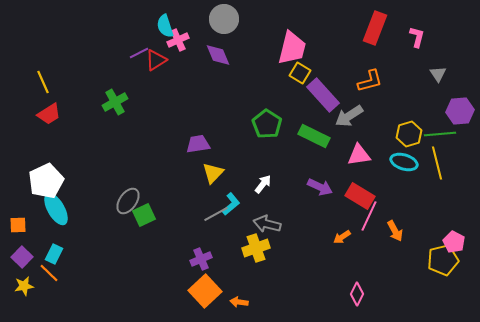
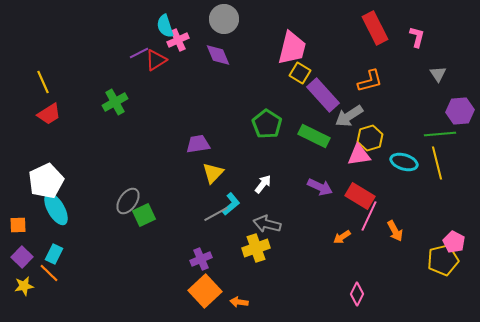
red rectangle at (375, 28): rotated 48 degrees counterclockwise
yellow hexagon at (409, 134): moved 39 px left, 4 px down
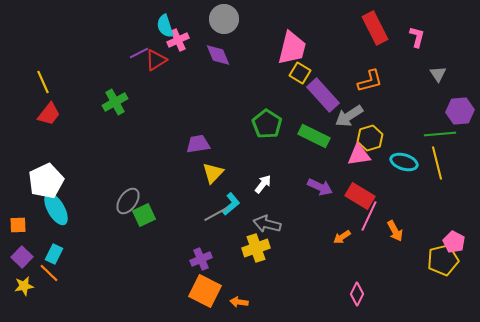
red trapezoid at (49, 114): rotated 20 degrees counterclockwise
orange square at (205, 291): rotated 20 degrees counterclockwise
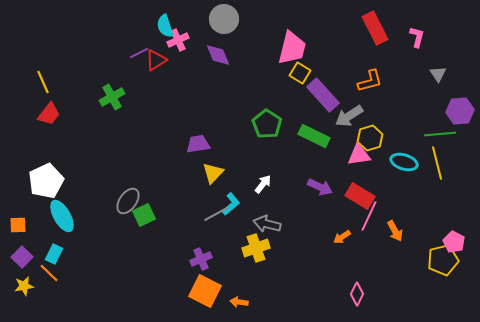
green cross at (115, 102): moved 3 px left, 5 px up
cyan ellipse at (56, 209): moved 6 px right, 7 px down
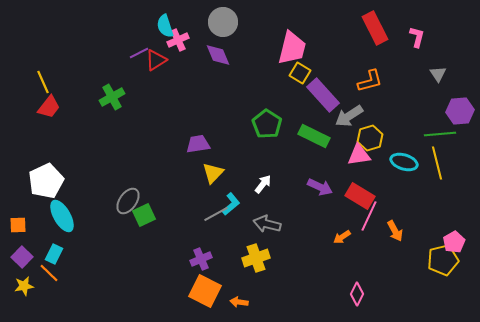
gray circle at (224, 19): moved 1 px left, 3 px down
red trapezoid at (49, 114): moved 7 px up
pink pentagon at (454, 242): rotated 15 degrees clockwise
yellow cross at (256, 248): moved 10 px down
